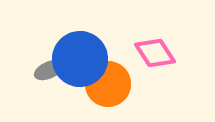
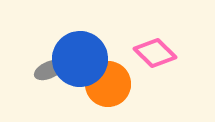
pink diamond: rotated 12 degrees counterclockwise
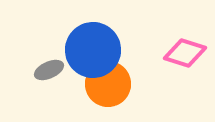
pink diamond: moved 30 px right; rotated 27 degrees counterclockwise
blue circle: moved 13 px right, 9 px up
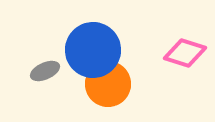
gray ellipse: moved 4 px left, 1 px down
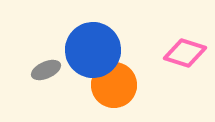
gray ellipse: moved 1 px right, 1 px up
orange circle: moved 6 px right, 1 px down
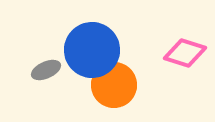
blue circle: moved 1 px left
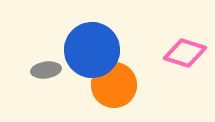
gray ellipse: rotated 16 degrees clockwise
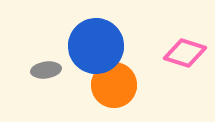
blue circle: moved 4 px right, 4 px up
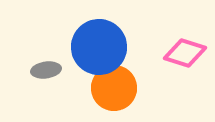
blue circle: moved 3 px right, 1 px down
orange circle: moved 3 px down
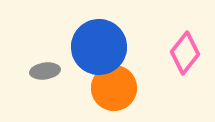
pink diamond: rotated 69 degrees counterclockwise
gray ellipse: moved 1 px left, 1 px down
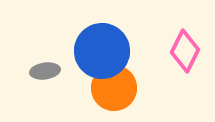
blue circle: moved 3 px right, 4 px down
pink diamond: moved 2 px up; rotated 12 degrees counterclockwise
